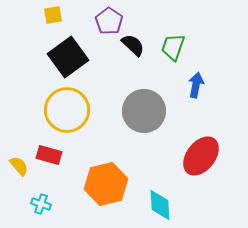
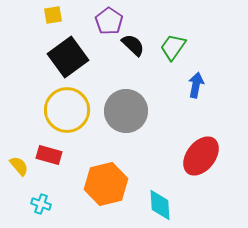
green trapezoid: rotated 16 degrees clockwise
gray circle: moved 18 px left
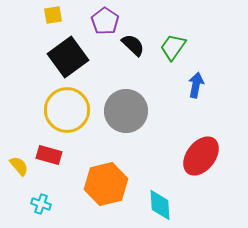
purple pentagon: moved 4 px left
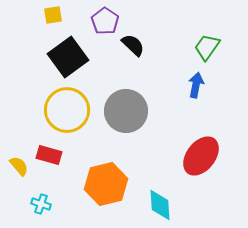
green trapezoid: moved 34 px right
